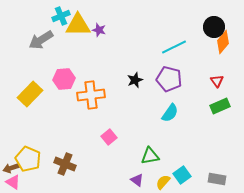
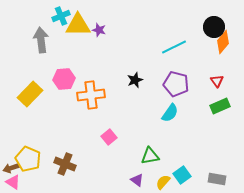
gray arrow: rotated 115 degrees clockwise
purple pentagon: moved 7 px right, 5 px down
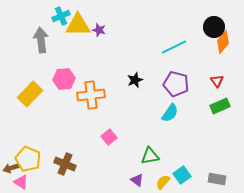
pink triangle: moved 8 px right
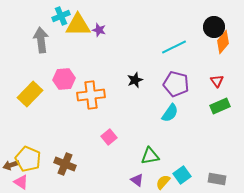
brown arrow: moved 3 px up
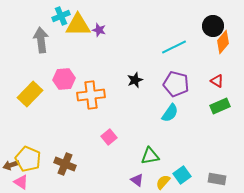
black circle: moved 1 px left, 1 px up
red triangle: rotated 24 degrees counterclockwise
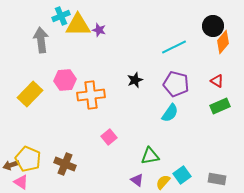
pink hexagon: moved 1 px right, 1 px down
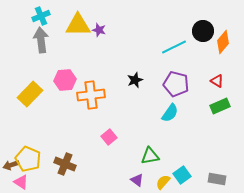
cyan cross: moved 20 px left
black circle: moved 10 px left, 5 px down
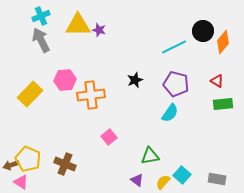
gray arrow: rotated 20 degrees counterclockwise
green rectangle: moved 3 px right, 2 px up; rotated 18 degrees clockwise
cyan square: rotated 12 degrees counterclockwise
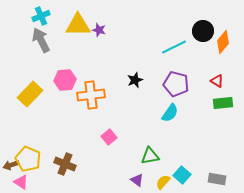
green rectangle: moved 1 px up
